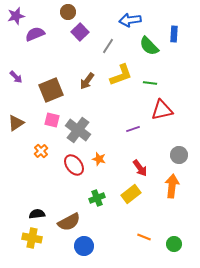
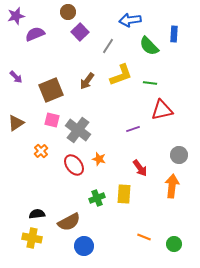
yellow rectangle: moved 7 px left; rotated 48 degrees counterclockwise
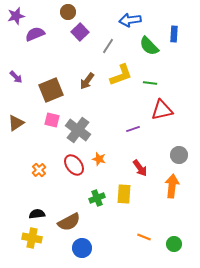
orange cross: moved 2 px left, 19 px down
blue circle: moved 2 px left, 2 px down
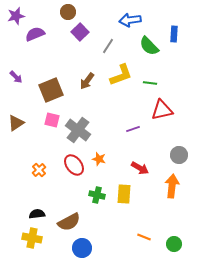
red arrow: rotated 24 degrees counterclockwise
green cross: moved 3 px up; rotated 35 degrees clockwise
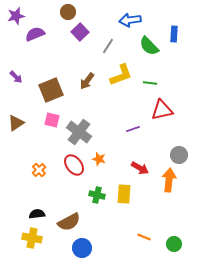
gray cross: moved 1 px right, 2 px down
orange arrow: moved 3 px left, 6 px up
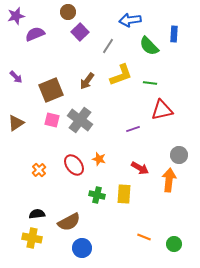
gray cross: moved 1 px right, 12 px up
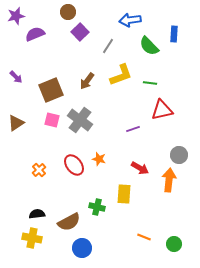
green cross: moved 12 px down
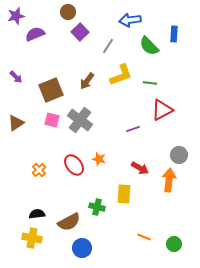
red triangle: rotated 15 degrees counterclockwise
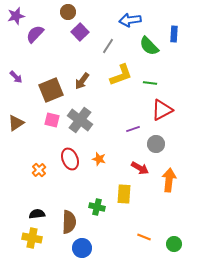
purple semicircle: rotated 24 degrees counterclockwise
brown arrow: moved 5 px left
gray circle: moved 23 px left, 11 px up
red ellipse: moved 4 px left, 6 px up; rotated 15 degrees clockwise
brown semicircle: rotated 60 degrees counterclockwise
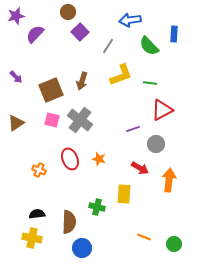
brown arrow: rotated 18 degrees counterclockwise
orange cross: rotated 24 degrees counterclockwise
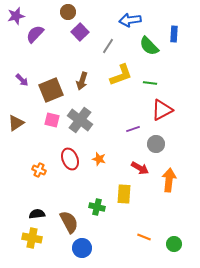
purple arrow: moved 6 px right, 3 px down
brown semicircle: rotated 30 degrees counterclockwise
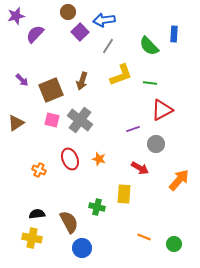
blue arrow: moved 26 px left
orange arrow: moved 10 px right; rotated 35 degrees clockwise
